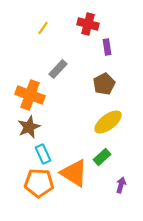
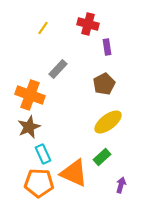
orange triangle: rotated 8 degrees counterclockwise
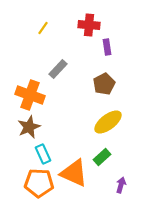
red cross: moved 1 px right, 1 px down; rotated 10 degrees counterclockwise
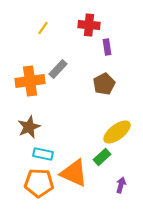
orange cross: moved 14 px up; rotated 28 degrees counterclockwise
yellow ellipse: moved 9 px right, 10 px down
cyan rectangle: rotated 54 degrees counterclockwise
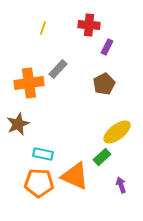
yellow line: rotated 16 degrees counterclockwise
purple rectangle: rotated 35 degrees clockwise
orange cross: moved 1 px left, 2 px down
brown star: moved 11 px left, 3 px up
orange triangle: moved 1 px right, 3 px down
purple arrow: rotated 35 degrees counterclockwise
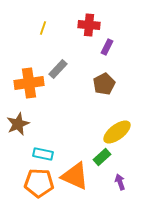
purple arrow: moved 1 px left, 3 px up
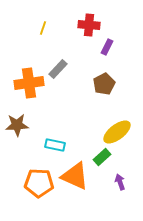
brown star: moved 1 px left, 1 px down; rotated 20 degrees clockwise
cyan rectangle: moved 12 px right, 9 px up
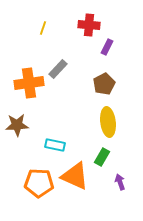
yellow ellipse: moved 9 px left, 10 px up; rotated 60 degrees counterclockwise
green rectangle: rotated 18 degrees counterclockwise
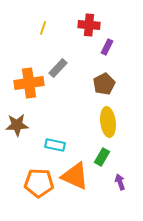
gray rectangle: moved 1 px up
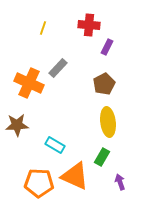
orange cross: rotated 32 degrees clockwise
cyan rectangle: rotated 18 degrees clockwise
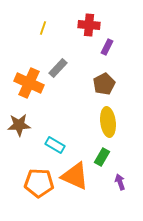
brown star: moved 2 px right
